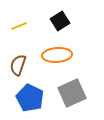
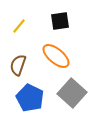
black square: rotated 24 degrees clockwise
yellow line: rotated 28 degrees counterclockwise
orange ellipse: moved 1 px left, 1 px down; rotated 44 degrees clockwise
gray square: rotated 24 degrees counterclockwise
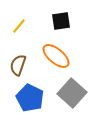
black square: moved 1 px right
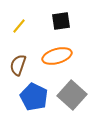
orange ellipse: moved 1 px right; rotated 56 degrees counterclockwise
gray square: moved 2 px down
blue pentagon: moved 4 px right, 1 px up
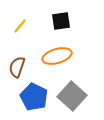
yellow line: moved 1 px right
brown semicircle: moved 1 px left, 2 px down
gray square: moved 1 px down
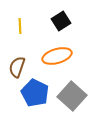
black square: rotated 24 degrees counterclockwise
yellow line: rotated 42 degrees counterclockwise
blue pentagon: moved 1 px right, 4 px up
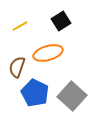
yellow line: rotated 63 degrees clockwise
orange ellipse: moved 9 px left, 3 px up
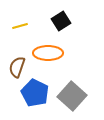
yellow line: rotated 14 degrees clockwise
orange ellipse: rotated 16 degrees clockwise
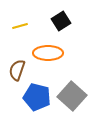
brown semicircle: moved 3 px down
blue pentagon: moved 2 px right, 4 px down; rotated 12 degrees counterclockwise
